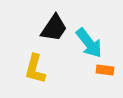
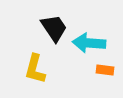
black trapezoid: rotated 68 degrees counterclockwise
cyan arrow: rotated 132 degrees clockwise
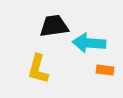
black trapezoid: moved 2 px up; rotated 64 degrees counterclockwise
yellow L-shape: moved 3 px right
